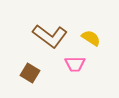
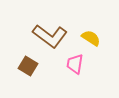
pink trapezoid: rotated 100 degrees clockwise
brown square: moved 2 px left, 7 px up
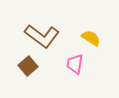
brown L-shape: moved 8 px left
brown square: rotated 18 degrees clockwise
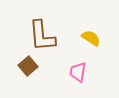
brown L-shape: rotated 48 degrees clockwise
pink trapezoid: moved 3 px right, 8 px down
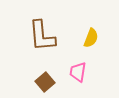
yellow semicircle: rotated 78 degrees clockwise
brown square: moved 17 px right, 16 px down
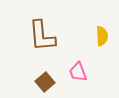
yellow semicircle: moved 11 px right, 2 px up; rotated 24 degrees counterclockwise
pink trapezoid: rotated 30 degrees counterclockwise
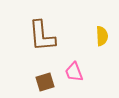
pink trapezoid: moved 4 px left
brown square: rotated 24 degrees clockwise
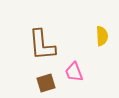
brown L-shape: moved 9 px down
brown square: moved 1 px right, 1 px down
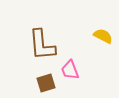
yellow semicircle: moved 1 px right; rotated 60 degrees counterclockwise
pink trapezoid: moved 4 px left, 2 px up
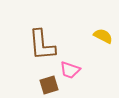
pink trapezoid: rotated 50 degrees counterclockwise
brown square: moved 3 px right, 2 px down
